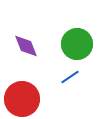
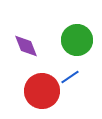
green circle: moved 4 px up
red circle: moved 20 px right, 8 px up
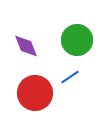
red circle: moved 7 px left, 2 px down
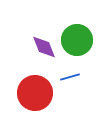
purple diamond: moved 18 px right, 1 px down
blue line: rotated 18 degrees clockwise
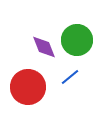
blue line: rotated 24 degrees counterclockwise
red circle: moved 7 px left, 6 px up
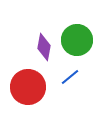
purple diamond: rotated 32 degrees clockwise
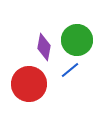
blue line: moved 7 px up
red circle: moved 1 px right, 3 px up
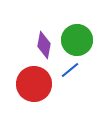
purple diamond: moved 2 px up
red circle: moved 5 px right
